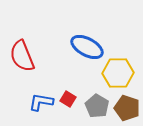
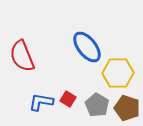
blue ellipse: rotated 24 degrees clockwise
gray pentagon: moved 1 px up
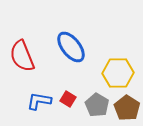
blue ellipse: moved 16 px left
blue L-shape: moved 2 px left, 1 px up
brown pentagon: rotated 15 degrees clockwise
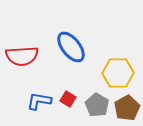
red semicircle: rotated 72 degrees counterclockwise
brown pentagon: rotated 10 degrees clockwise
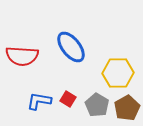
red semicircle: rotated 8 degrees clockwise
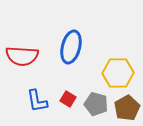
blue ellipse: rotated 52 degrees clockwise
blue L-shape: moved 2 px left; rotated 110 degrees counterclockwise
gray pentagon: moved 1 px left, 1 px up; rotated 15 degrees counterclockwise
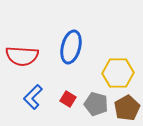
blue L-shape: moved 4 px left, 4 px up; rotated 55 degrees clockwise
